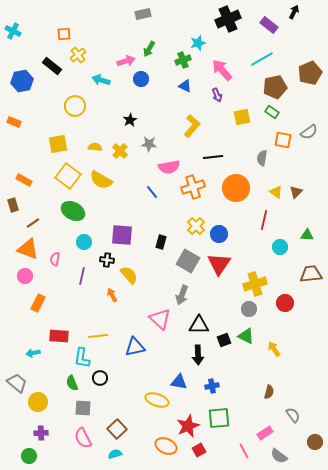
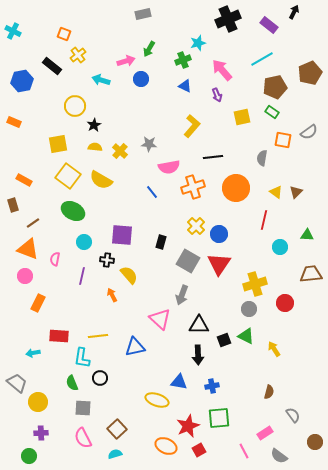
orange square at (64, 34): rotated 24 degrees clockwise
black star at (130, 120): moved 36 px left, 5 px down
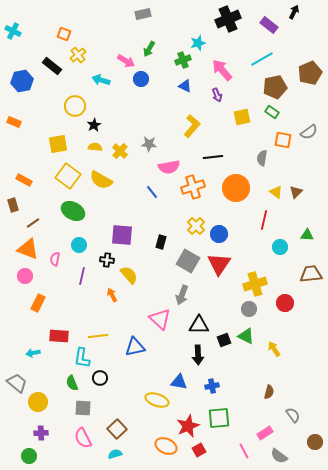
pink arrow at (126, 61): rotated 48 degrees clockwise
cyan circle at (84, 242): moved 5 px left, 3 px down
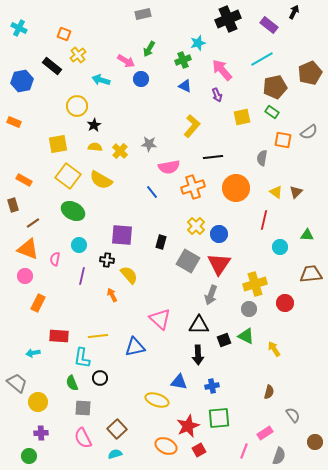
cyan cross at (13, 31): moved 6 px right, 3 px up
yellow circle at (75, 106): moved 2 px right
gray arrow at (182, 295): moved 29 px right
pink line at (244, 451): rotated 49 degrees clockwise
gray semicircle at (279, 456): rotated 108 degrees counterclockwise
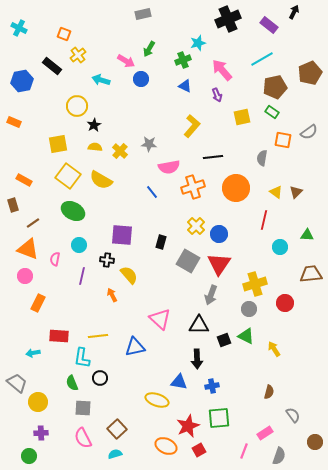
black arrow at (198, 355): moved 1 px left, 4 px down
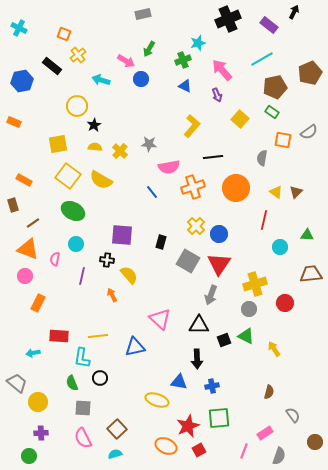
yellow square at (242, 117): moved 2 px left, 2 px down; rotated 36 degrees counterclockwise
cyan circle at (79, 245): moved 3 px left, 1 px up
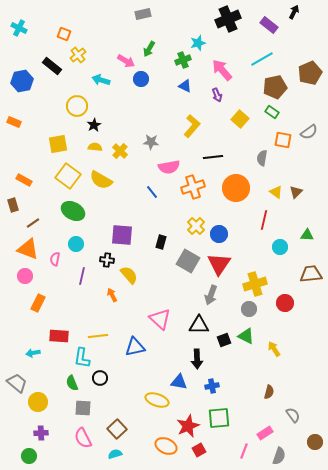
gray star at (149, 144): moved 2 px right, 2 px up
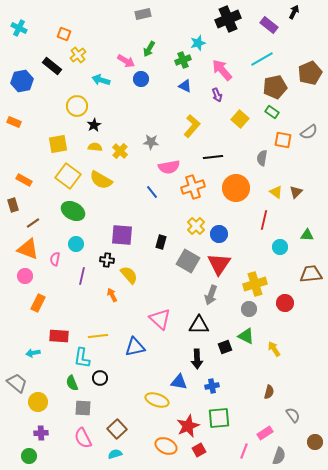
black square at (224, 340): moved 1 px right, 7 px down
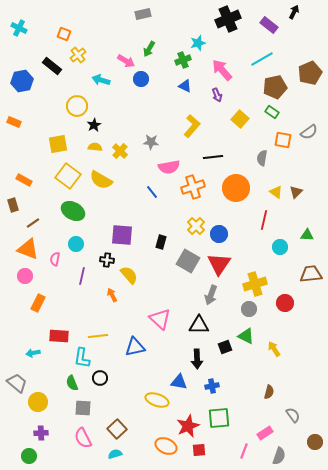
red square at (199, 450): rotated 24 degrees clockwise
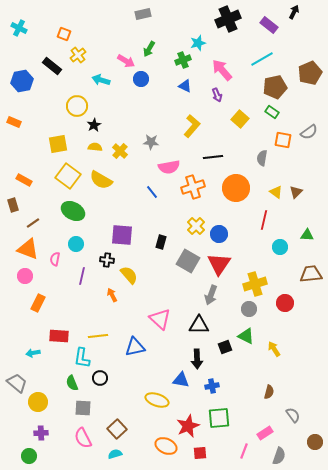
blue triangle at (179, 382): moved 2 px right, 2 px up
red square at (199, 450): moved 1 px right, 3 px down
